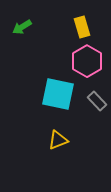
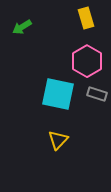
yellow rectangle: moved 4 px right, 9 px up
gray rectangle: moved 7 px up; rotated 30 degrees counterclockwise
yellow triangle: rotated 25 degrees counterclockwise
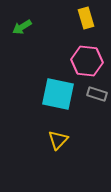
pink hexagon: rotated 24 degrees counterclockwise
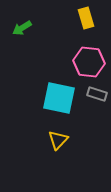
green arrow: moved 1 px down
pink hexagon: moved 2 px right, 1 px down
cyan square: moved 1 px right, 4 px down
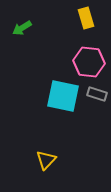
cyan square: moved 4 px right, 2 px up
yellow triangle: moved 12 px left, 20 px down
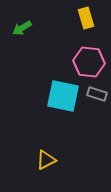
yellow triangle: rotated 20 degrees clockwise
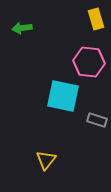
yellow rectangle: moved 10 px right, 1 px down
green arrow: rotated 24 degrees clockwise
gray rectangle: moved 26 px down
yellow triangle: rotated 25 degrees counterclockwise
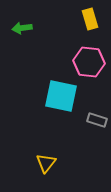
yellow rectangle: moved 6 px left
cyan square: moved 2 px left
yellow triangle: moved 3 px down
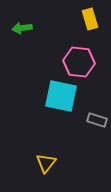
pink hexagon: moved 10 px left
